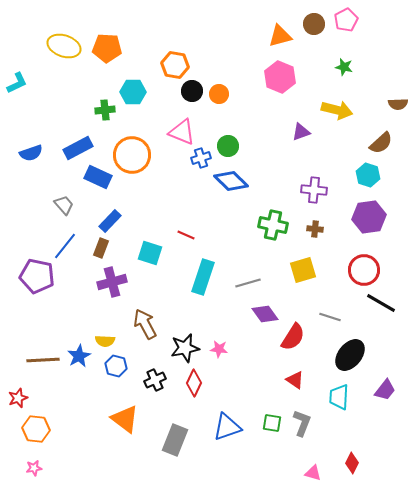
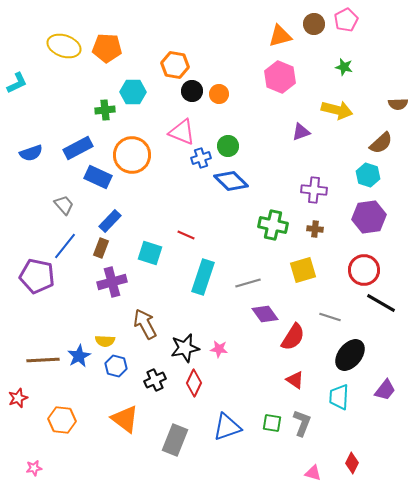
orange hexagon at (36, 429): moved 26 px right, 9 px up
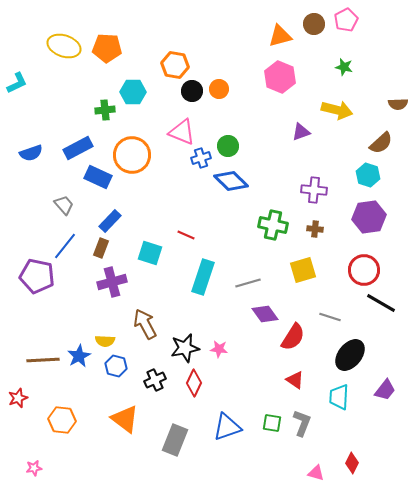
orange circle at (219, 94): moved 5 px up
pink triangle at (313, 473): moved 3 px right
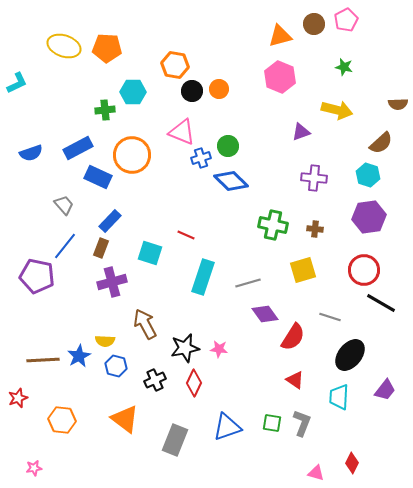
purple cross at (314, 190): moved 12 px up
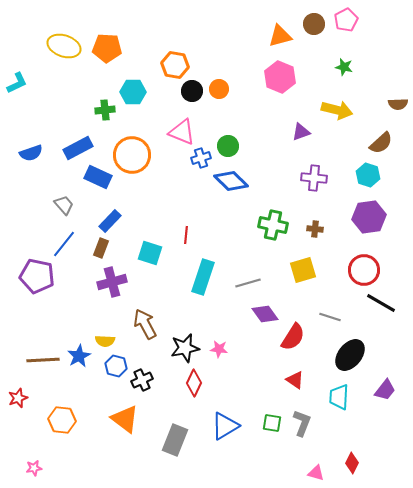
red line at (186, 235): rotated 72 degrees clockwise
blue line at (65, 246): moved 1 px left, 2 px up
black cross at (155, 380): moved 13 px left
blue triangle at (227, 427): moved 2 px left, 1 px up; rotated 12 degrees counterclockwise
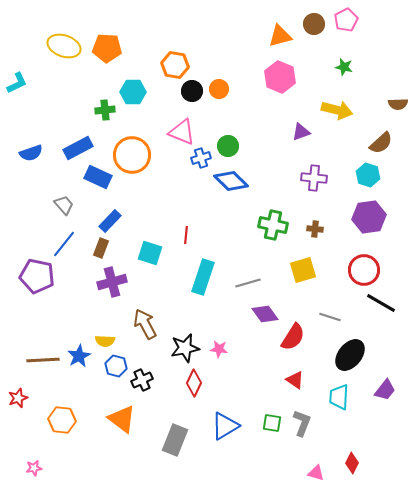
orange triangle at (125, 419): moved 3 px left
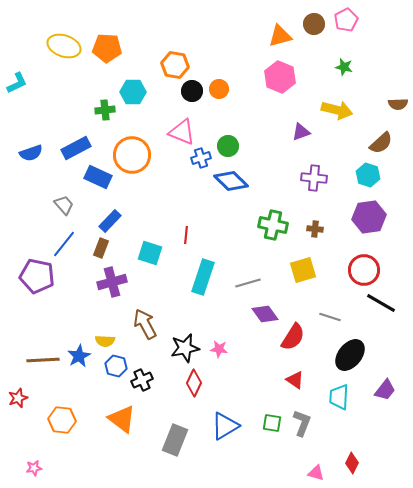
blue rectangle at (78, 148): moved 2 px left
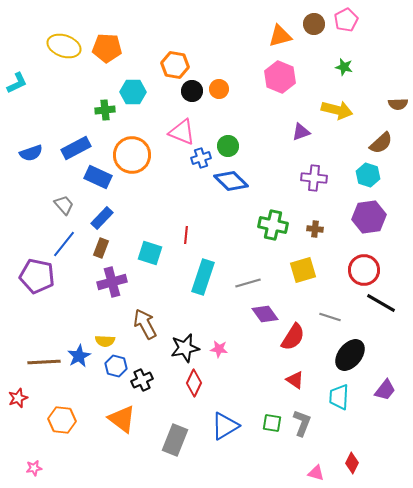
blue rectangle at (110, 221): moved 8 px left, 3 px up
brown line at (43, 360): moved 1 px right, 2 px down
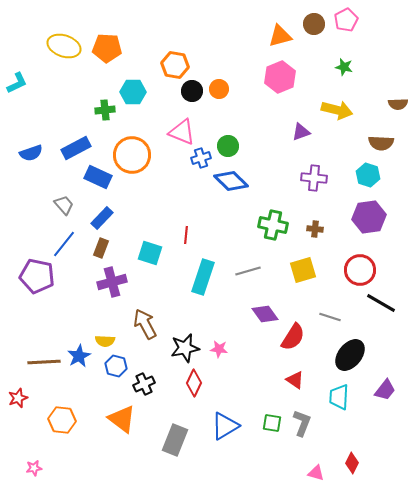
pink hexagon at (280, 77): rotated 16 degrees clockwise
brown semicircle at (381, 143): rotated 45 degrees clockwise
red circle at (364, 270): moved 4 px left
gray line at (248, 283): moved 12 px up
black cross at (142, 380): moved 2 px right, 4 px down
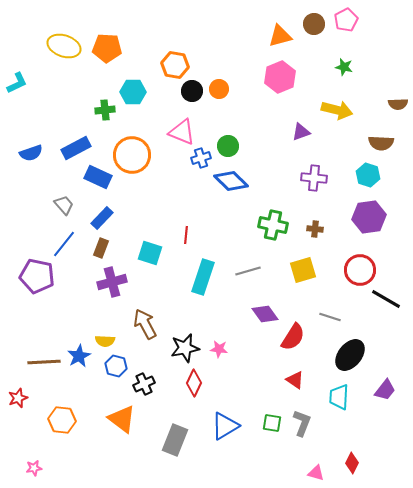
black line at (381, 303): moved 5 px right, 4 px up
